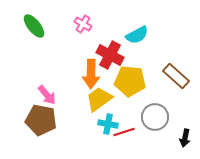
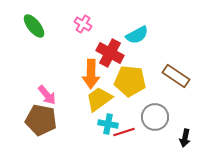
red cross: moved 2 px up
brown rectangle: rotated 8 degrees counterclockwise
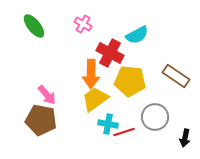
yellow trapezoid: moved 4 px left
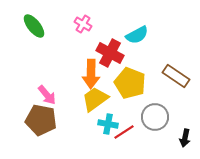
yellow pentagon: moved 2 px down; rotated 16 degrees clockwise
red line: rotated 15 degrees counterclockwise
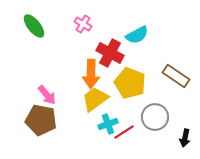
cyan cross: rotated 30 degrees counterclockwise
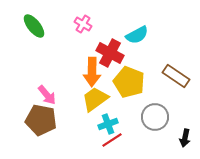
orange arrow: moved 1 px right, 2 px up
yellow pentagon: moved 1 px left, 1 px up
red line: moved 12 px left, 8 px down
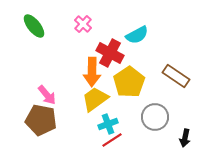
pink cross: rotated 12 degrees clockwise
yellow pentagon: rotated 16 degrees clockwise
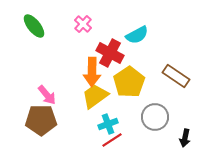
yellow trapezoid: moved 3 px up
brown pentagon: rotated 12 degrees counterclockwise
